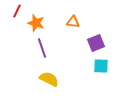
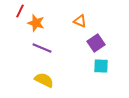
red line: moved 3 px right
orange triangle: moved 7 px right, 1 px up; rotated 16 degrees clockwise
purple square: rotated 12 degrees counterclockwise
purple line: rotated 48 degrees counterclockwise
yellow semicircle: moved 5 px left, 1 px down
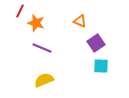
yellow semicircle: rotated 48 degrees counterclockwise
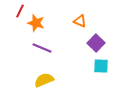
purple square: rotated 12 degrees counterclockwise
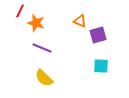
purple square: moved 2 px right, 8 px up; rotated 30 degrees clockwise
yellow semicircle: moved 2 px up; rotated 114 degrees counterclockwise
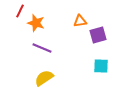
orange triangle: rotated 32 degrees counterclockwise
yellow semicircle: rotated 102 degrees clockwise
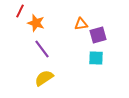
orange triangle: moved 1 px right, 3 px down
purple line: moved 1 px down; rotated 30 degrees clockwise
cyan square: moved 5 px left, 8 px up
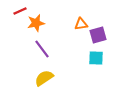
red line: rotated 40 degrees clockwise
orange star: rotated 30 degrees counterclockwise
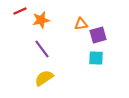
orange star: moved 5 px right, 3 px up
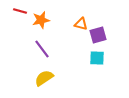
red line: rotated 40 degrees clockwise
orange triangle: rotated 24 degrees clockwise
cyan square: moved 1 px right
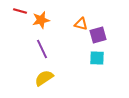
purple line: rotated 12 degrees clockwise
